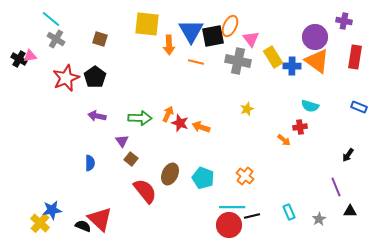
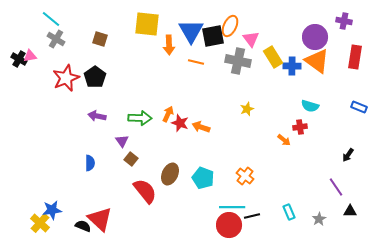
purple line at (336, 187): rotated 12 degrees counterclockwise
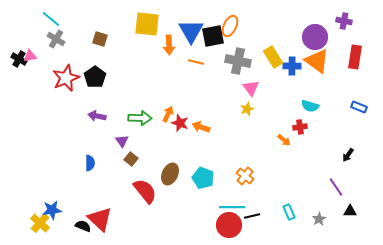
pink triangle at (251, 39): moved 49 px down
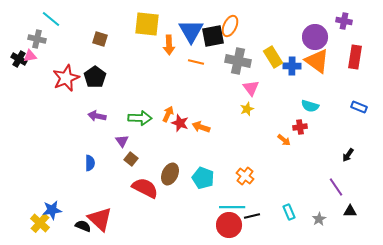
gray cross at (56, 39): moved 19 px left; rotated 18 degrees counterclockwise
red semicircle at (145, 191): moved 3 px up; rotated 24 degrees counterclockwise
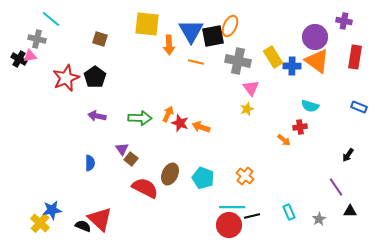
purple triangle at (122, 141): moved 8 px down
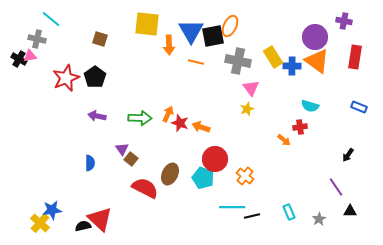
red circle at (229, 225): moved 14 px left, 66 px up
black semicircle at (83, 226): rotated 35 degrees counterclockwise
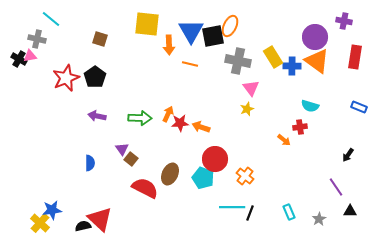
orange line at (196, 62): moved 6 px left, 2 px down
red star at (180, 123): rotated 24 degrees counterclockwise
black line at (252, 216): moved 2 px left, 3 px up; rotated 56 degrees counterclockwise
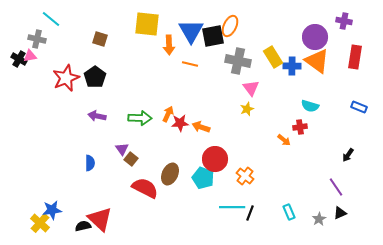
black triangle at (350, 211): moved 10 px left, 2 px down; rotated 24 degrees counterclockwise
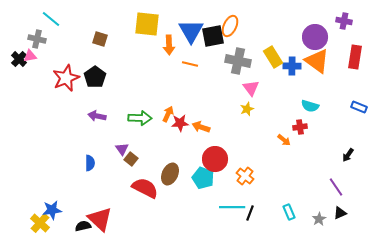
black cross at (19, 59): rotated 14 degrees clockwise
